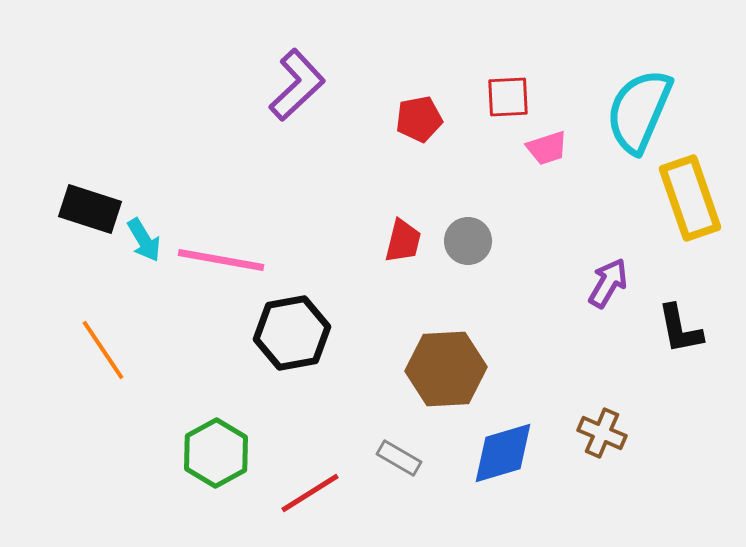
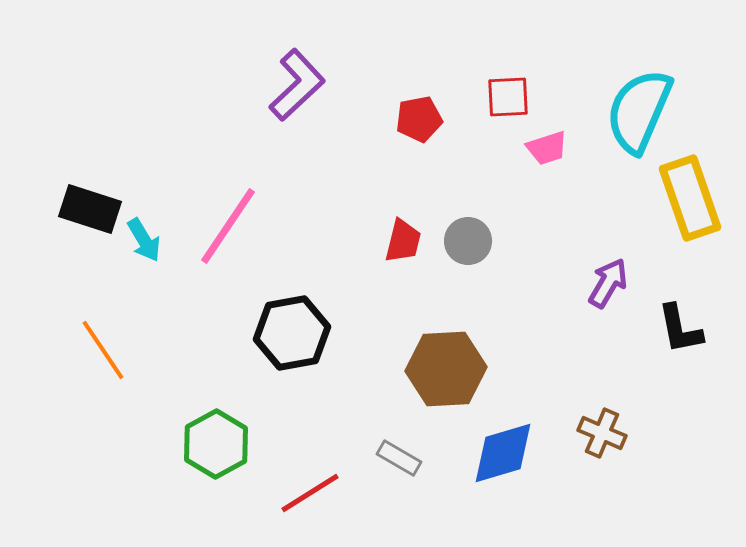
pink line: moved 7 px right, 34 px up; rotated 66 degrees counterclockwise
green hexagon: moved 9 px up
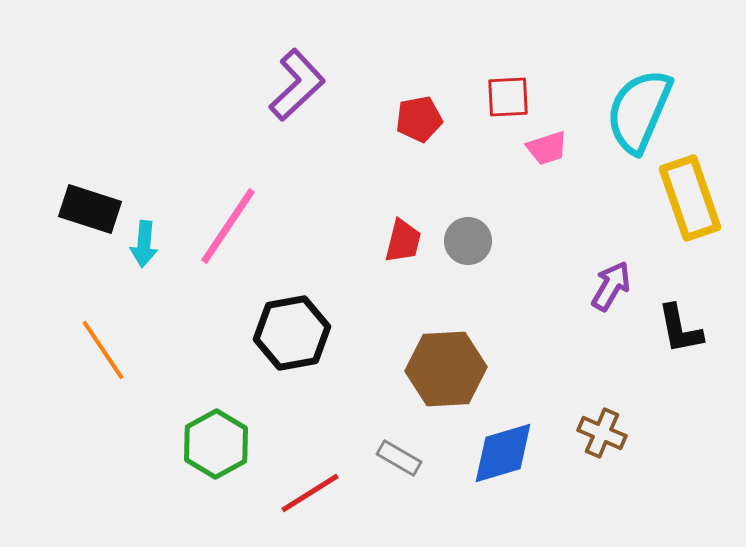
cyan arrow: moved 4 px down; rotated 36 degrees clockwise
purple arrow: moved 3 px right, 3 px down
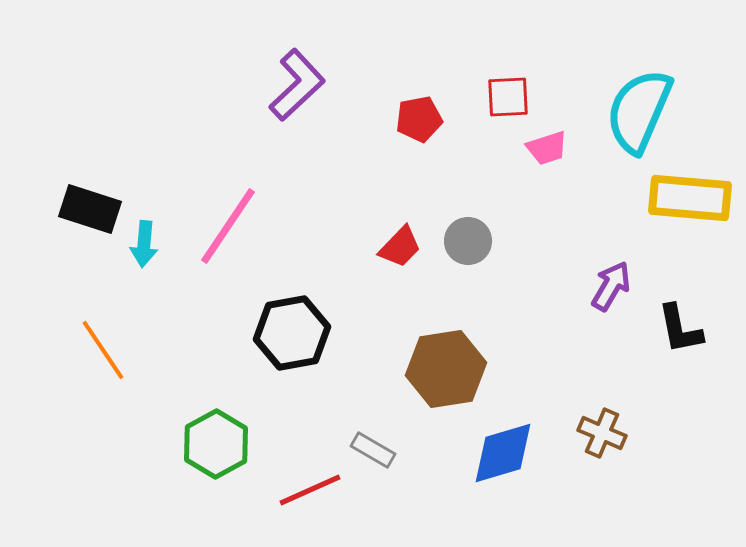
yellow rectangle: rotated 66 degrees counterclockwise
red trapezoid: moved 3 px left, 6 px down; rotated 30 degrees clockwise
brown hexagon: rotated 6 degrees counterclockwise
gray rectangle: moved 26 px left, 8 px up
red line: moved 3 px up; rotated 8 degrees clockwise
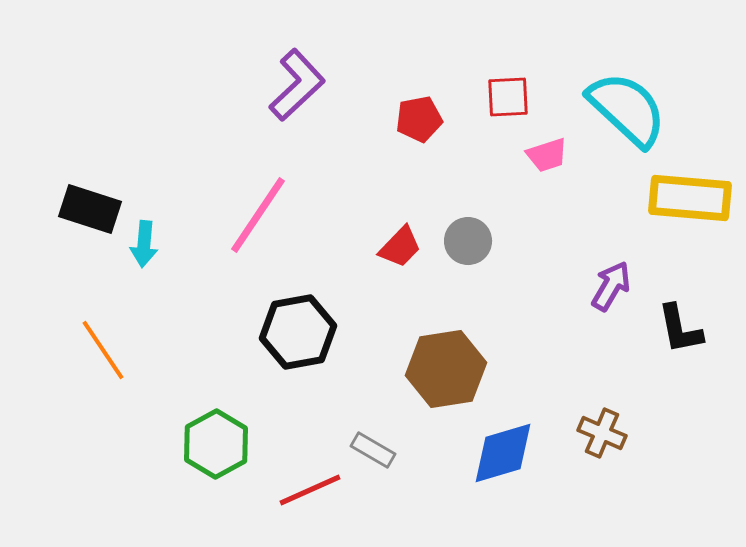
cyan semicircle: moved 12 px left, 2 px up; rotated 110 degrees clockwise
pink trapezoid: moved 7 px down
pink line: moved 30 px right, 11 px up
black hexagon: moved 6 px right, 1 px up
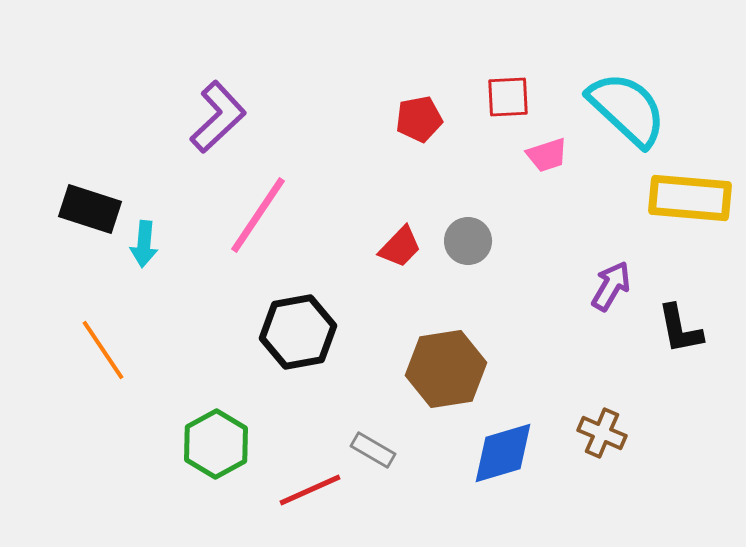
purple L-shape: moved 79 px left, 32 px down
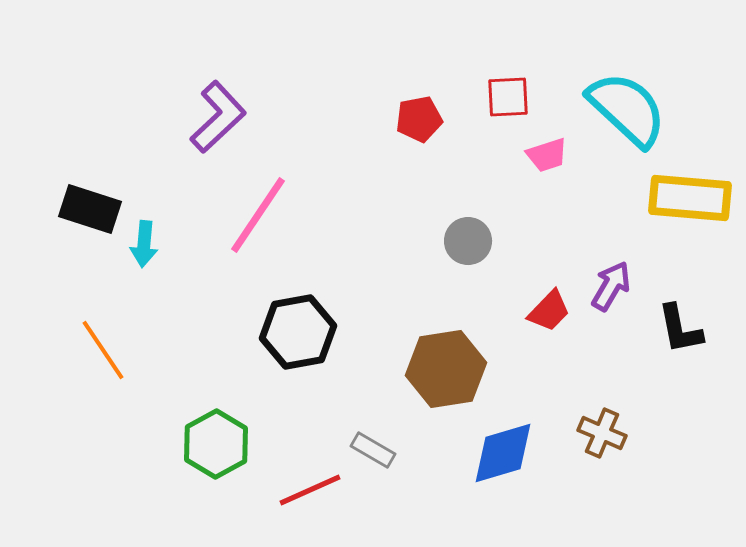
red trapezoid: moved 149 px right, 64 px down
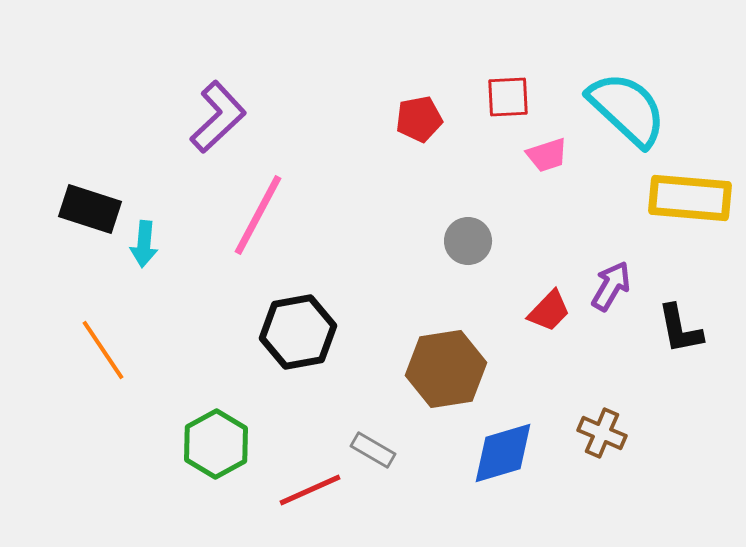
pink line: rotated 6 degrees counterclockwise
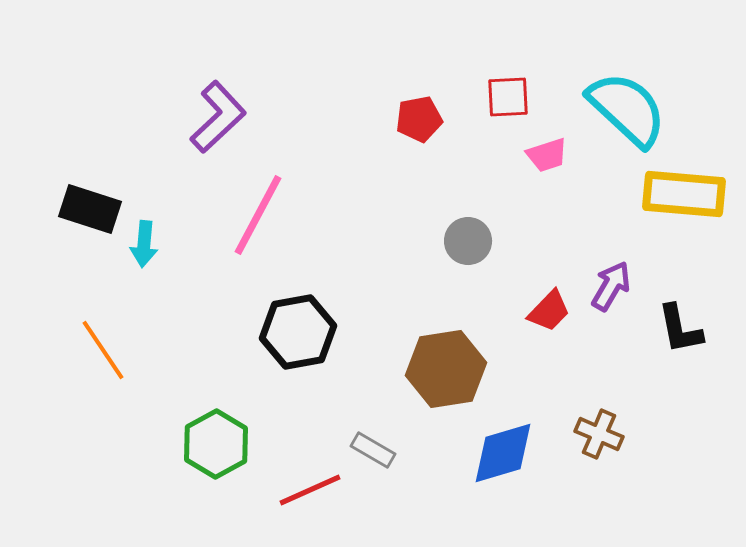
yellow rectangle: moved 6 px left, 4 px up
brown cross: moved 3 px left, 1 px down
